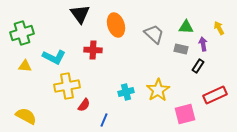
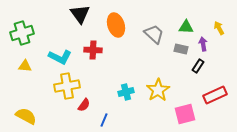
cyan L-shape: moved 6 px right
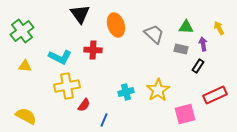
green cross: moved 2 px up; rotated 20 degrees counterclockwise
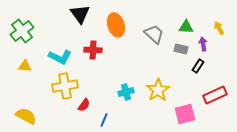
yellow cross: moved 2 px left
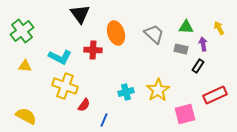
orange ellipse: moved 8 px down
yellow cross: rotated 30 degrees clockwise
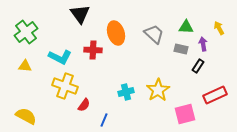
green cross: moved 4 px right, 1 px down
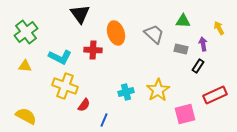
green triangle: moved 3 px left, 6 px up
